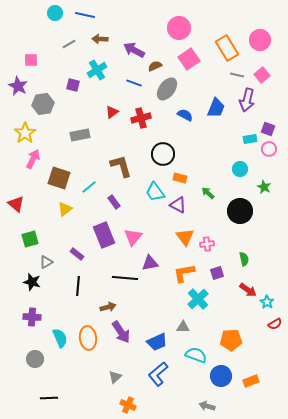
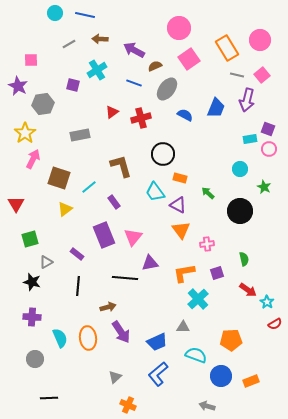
red triangle at (16, 204): rotated 18 degrees clockwise
orange triangle at (185, 237): moved 4 px left, 7 px up
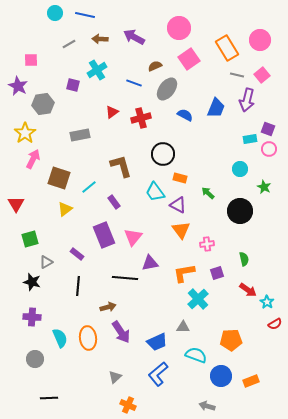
purple arrow at (134, 50): moved 13 px up
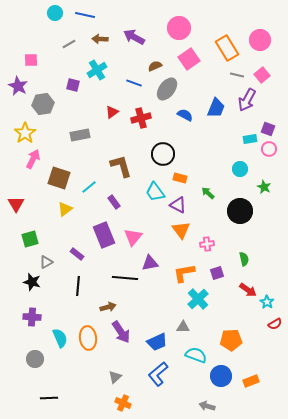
purple arrow at (247, 100): rotated 15 degrees clockwise
orange cross at (128, 405): moved 5 px left, 2 px up
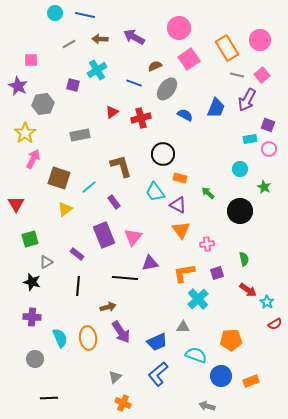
purple square at (268, 129): moved 4 px up
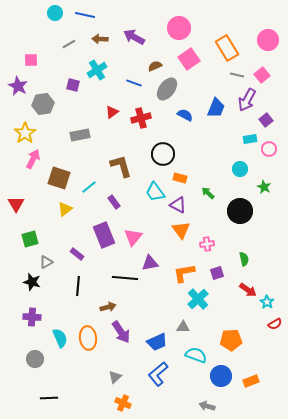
pink circle at (260, 40): moved 8 px right
purple square at (268, 125): moved 2 px left, 5 px up; rotated 32 degrees clockwise
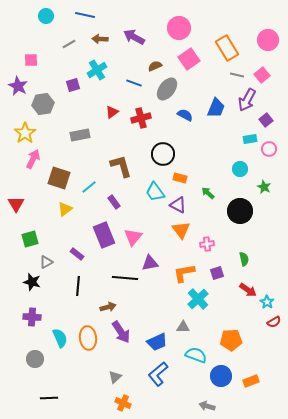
cyan circle at (55, 13): moved 9 px left, 3 px down
purple square at (73, 85): rotated 32 degrees counterclockwise
red semicircle at (275, 324): moved 1 px left, 2 px up
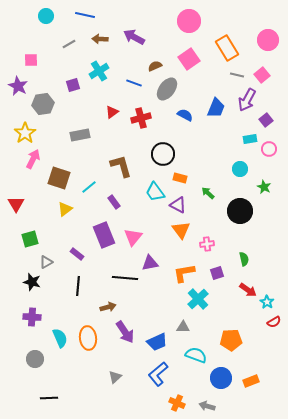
pink circle at (179, 28): moved 10 px right, 7 px up
cyan cross at (97, 70): moved 2 px right, 1 px down
purple arrow at (121, 332): moved 4 px right
blue circle at (221, 376): moved 2 px down
orange cross at (123, 403): moved 54 px right
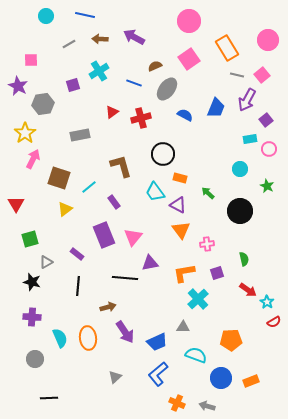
green star at (264, 187): moved 3 px right, 1 px up
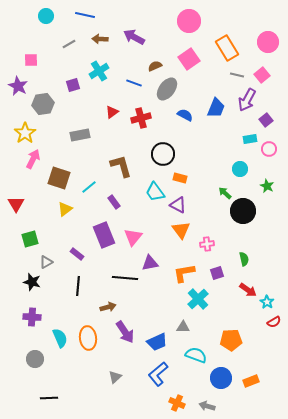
pink circle at (268, 40): moved 2 px down
green arrow at (208, 193): moved 17 px right
black circle at (240, 211): moved 3 px right
